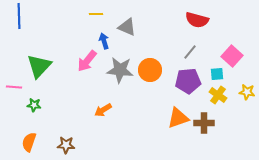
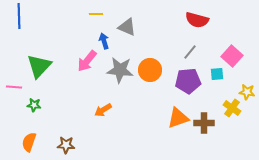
yellow cross: moved 14 px right, 13 px down
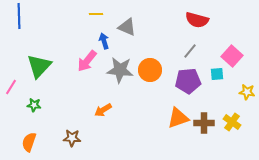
gray line: moved 1 px up
pink line: moved 3 px left; rotated 63 degrees counterclockwise
yellow cross: moved 14 px down
brown star: moved 6 px right, 7 px up
